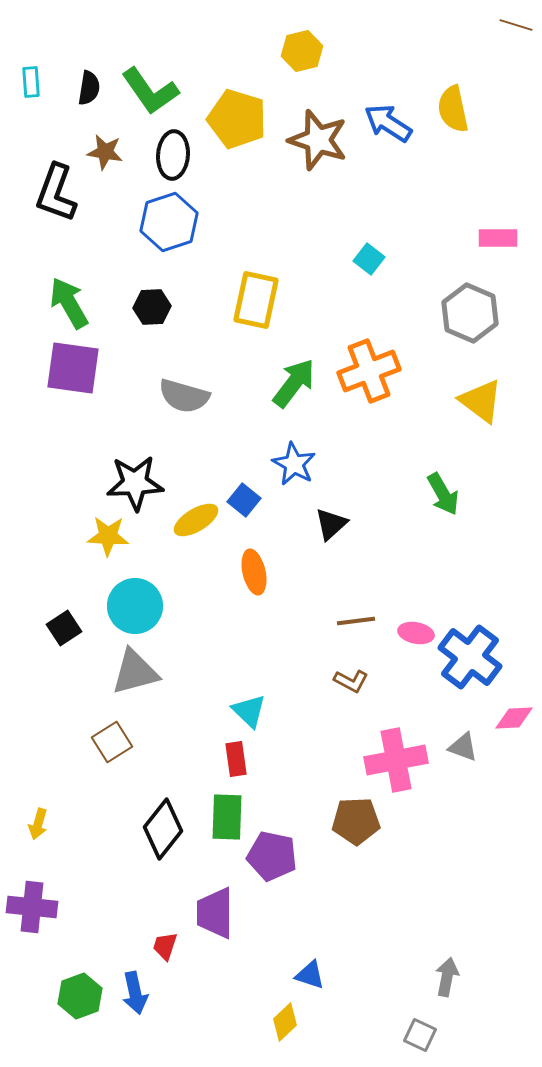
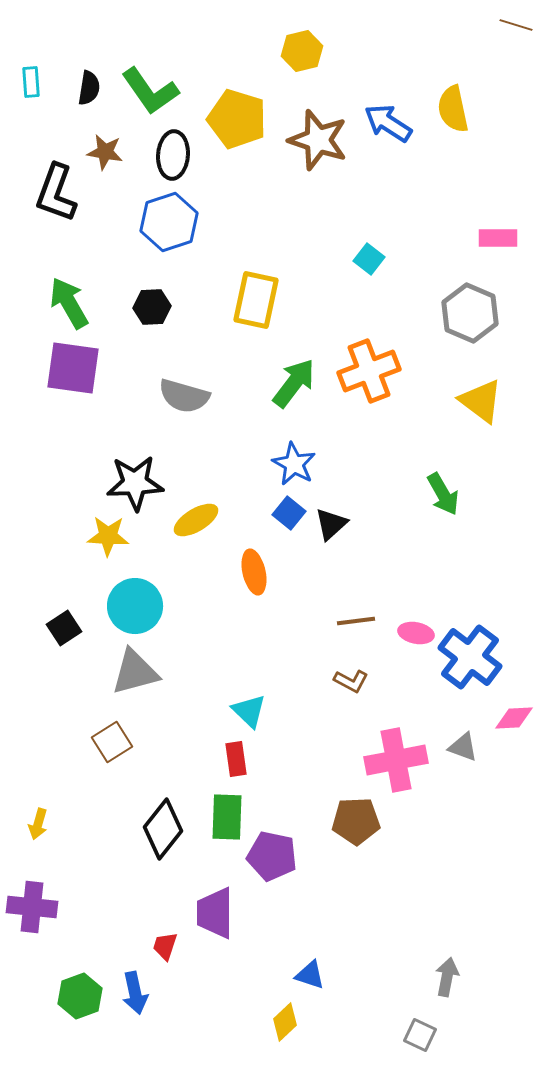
blue square at (244, 500): moved 45 px right, 13 px down
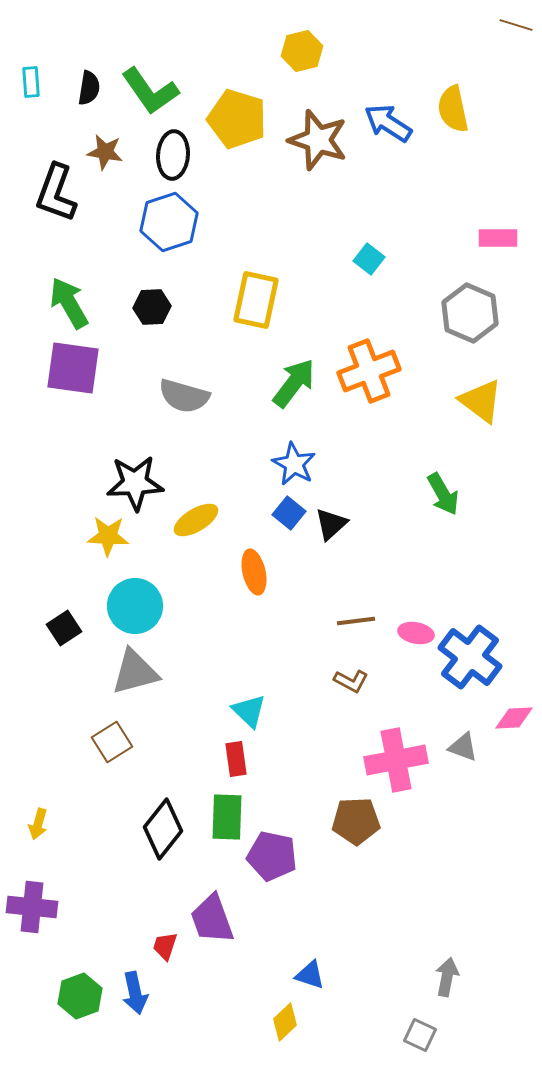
purple trapezoid at (215, 913): moved 3 px left, 6 px down; rotated 20 degrees counterclockwise
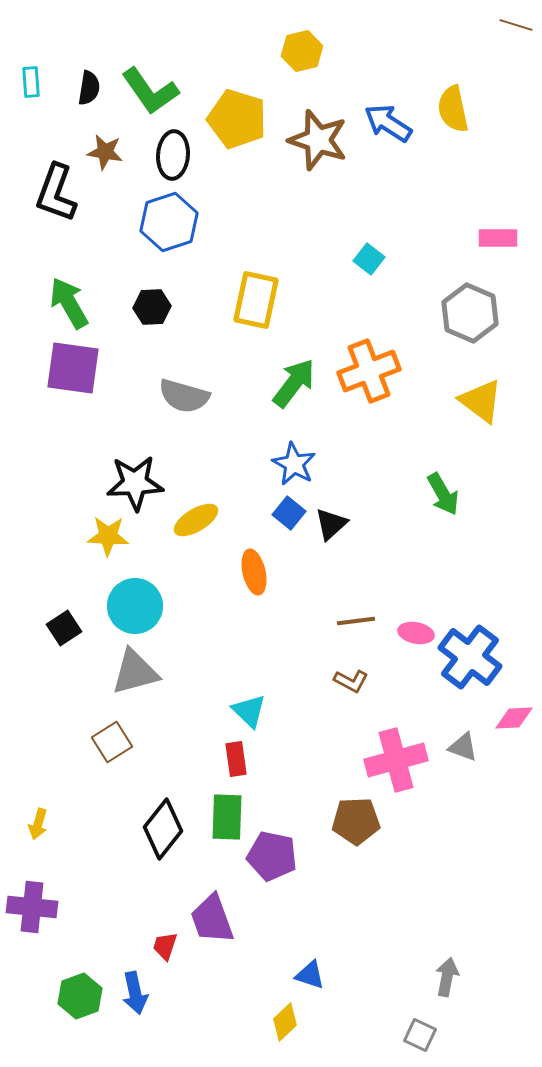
pink cross at (396, 760): rotated 4 degrees counterclockwise
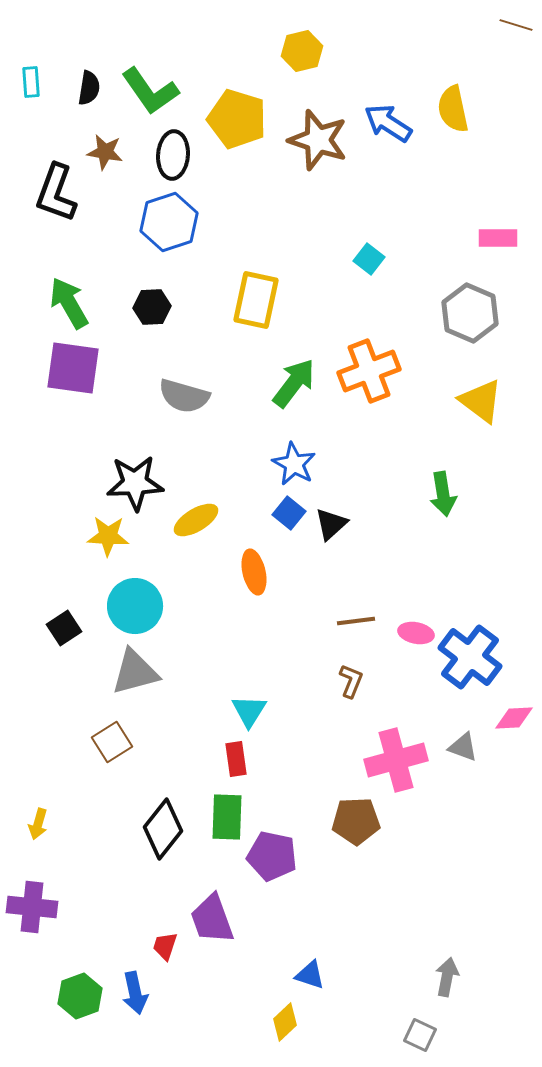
green arrow at (443, 494): rotated 21 degrees clockwise
brown L-shape at (351, 681): rotated 96 degrees counterclockwise
cyan triangle at (249, 711): rotated 18 degrees clockwise
